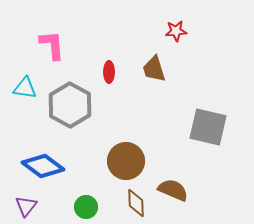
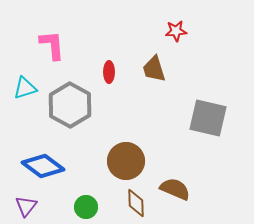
cyan triangle: rotated 25 degrees counterclockwise
gray square: moved 9 px up
brown semicircle: moved 2 px right, 1 px up
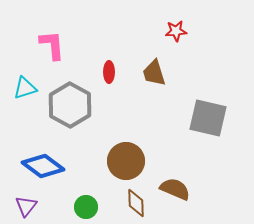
brown trapezoid: moved 4 px down
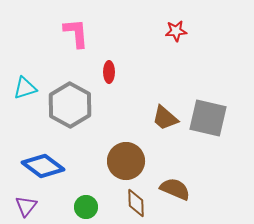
pink L-shape: moved 24 px right, 12 px up
brown trapezoid: moved 11 px right, 45 px down; rotated 32 degrees counterclockwise
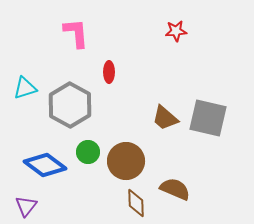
blue diamond: moved 2 px right, 1 px up
green circle: moved 2 px right, 55 px up
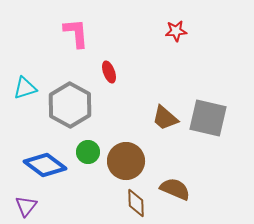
red ellipse: rotated 20 degrees counterclockwise
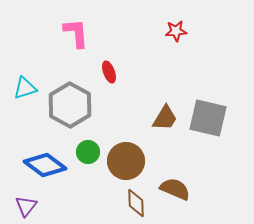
brown trapezoid: rotated 100 degrees counterclockwise
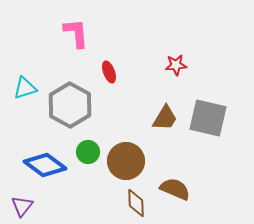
red star: moved 34 px down
purple triangle: moved 4 px left
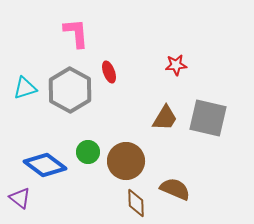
gray hexagon: moved 15 px up
purple triangle: moved 2 px left, 8 px up; rotated 30 degrees counterclockwise
